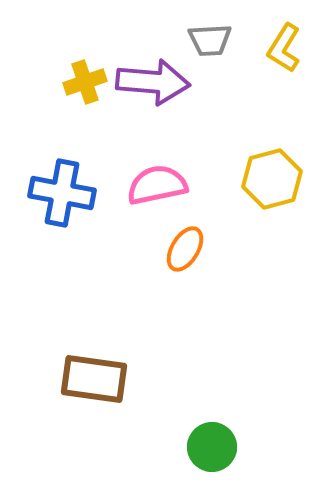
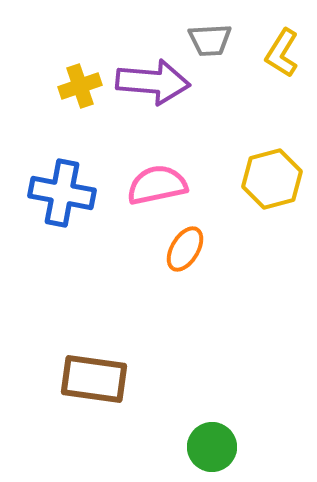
yellow L-shape: moved 2 px left, 5 px down
yellow cross: moved 5 px left, 4 px down
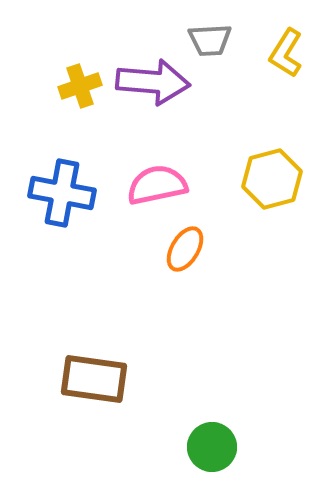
yellow L-shape: moved 4 px right
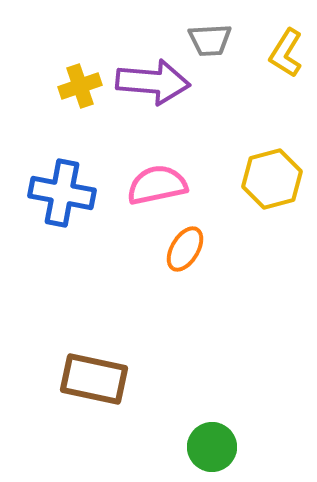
brown rectangle: rotated 4 degrees clockwise
